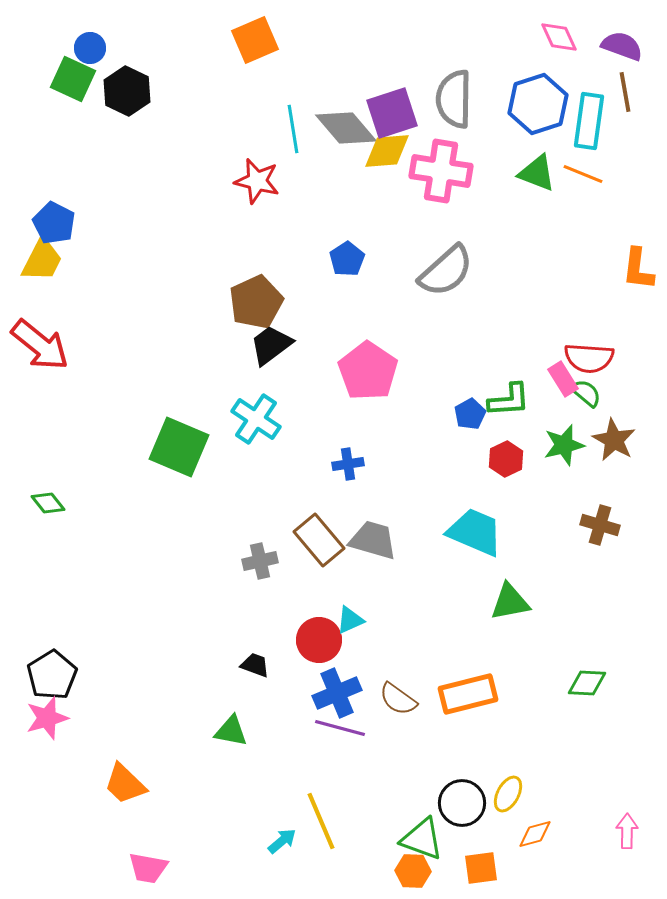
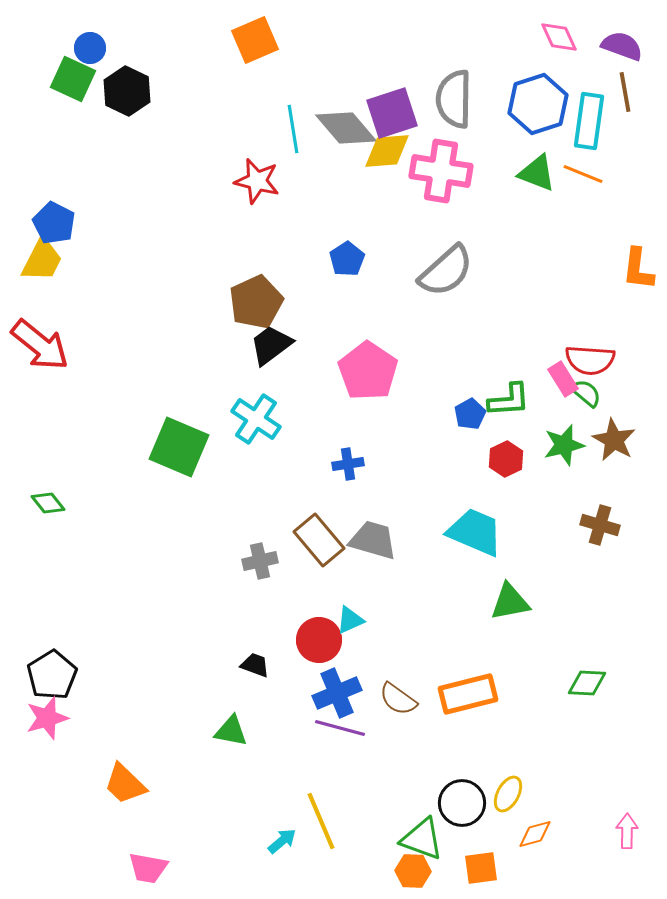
red semicircle at (589, 358): moved 1 px right, 2 px down
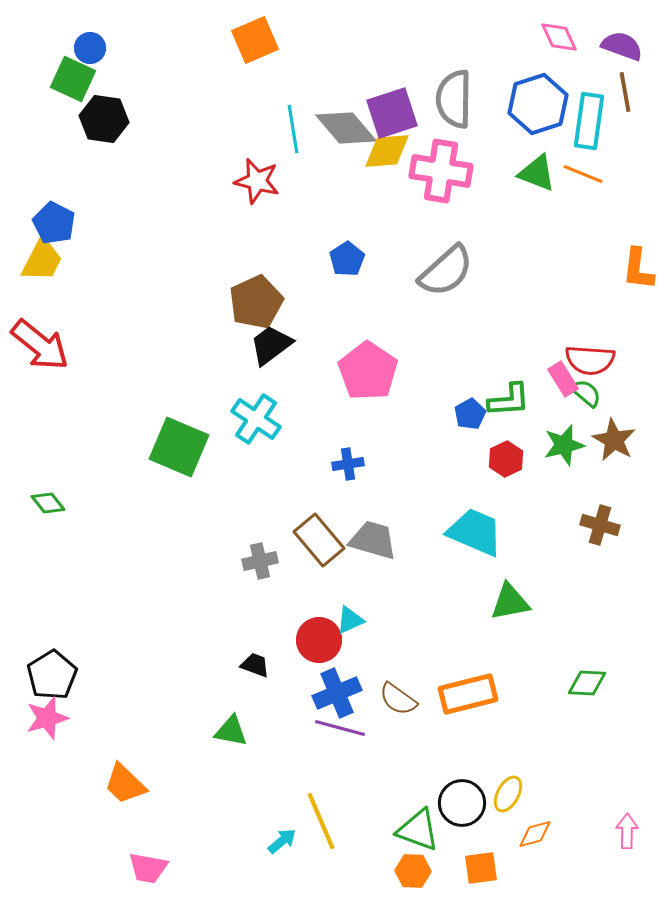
black hexagon at (127, 91): moved 23 px left, 28 px down; rotated 18 degrees counterclockwise
green triangle at (422, 839): moved 4 px left, 9 px up
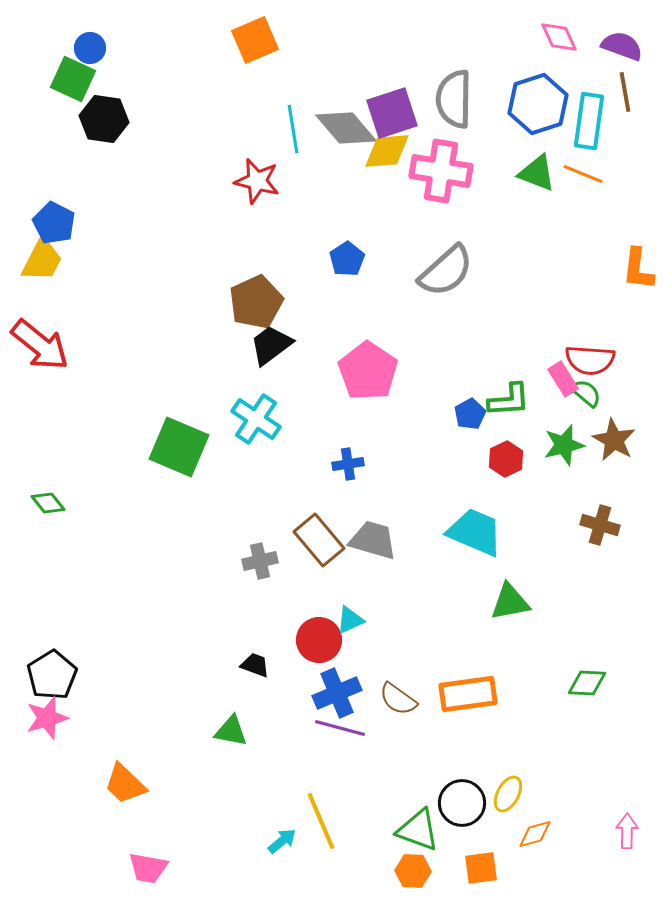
orange rectangle at (468, 694): rotated 6 degrees clockwise
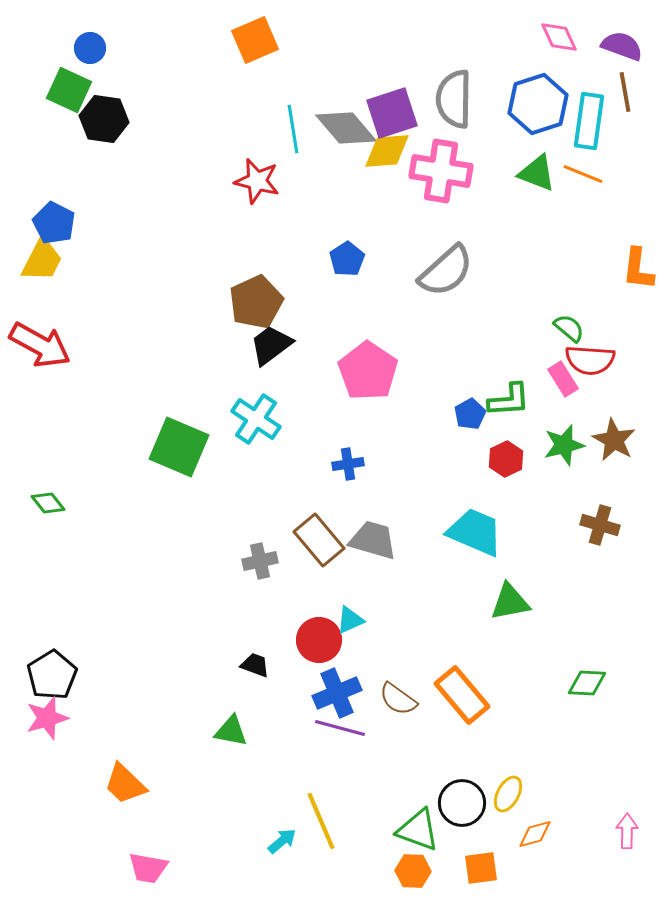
green square at (73, 79): moved 4 px left, 11 px down
red arrow at (40, 345): rotated 10 degrees counterclockwise
green semicircle at (586, 393): moved 17 px left, 65 px up
orange rectangle at (468, 694): moved 6 px left, 1 px down; rotated 58 degrees clockwise
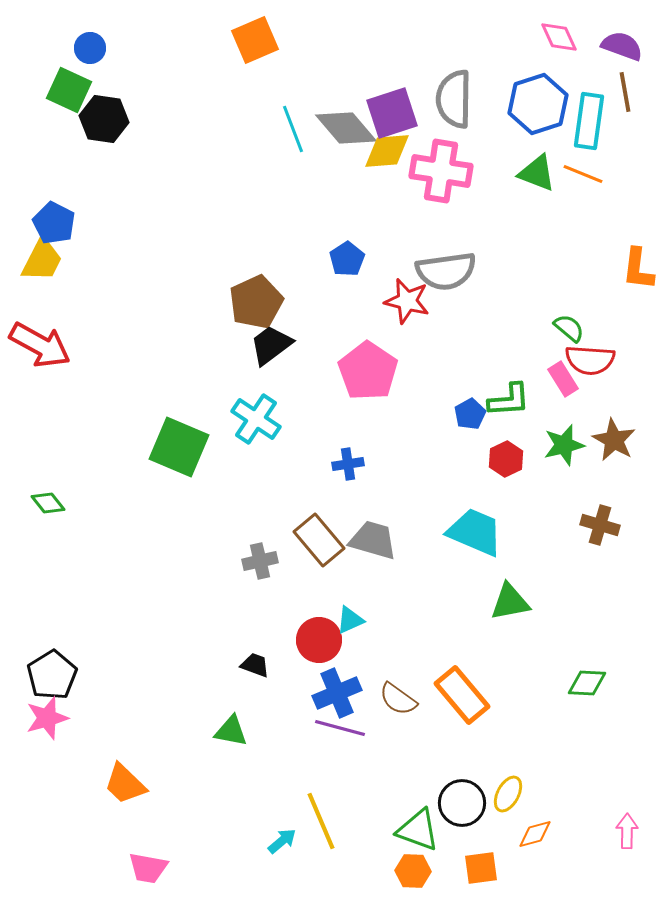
cyan line at (293, 129): rotated 12 degrees counterclockwise
red star at (257, 181): moved 150 px right, 120 px down
gray semicircle at (446, 271): rotated 34 degrees clockwise
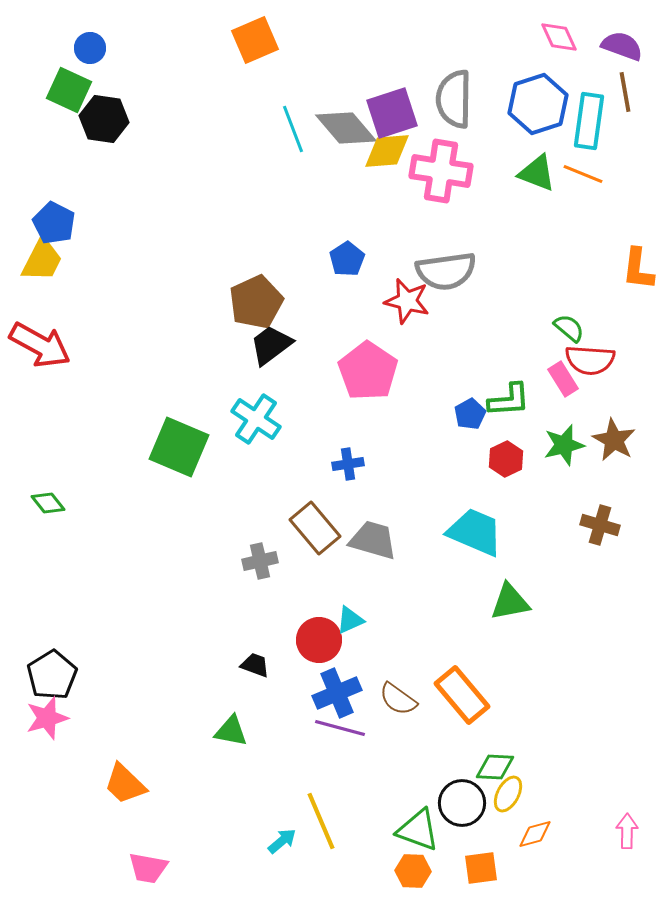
brown rectangle at (319, 540): moved 4 px left, 12 px up
green diamond at (587, 683): moved 92 px left, 84 px down
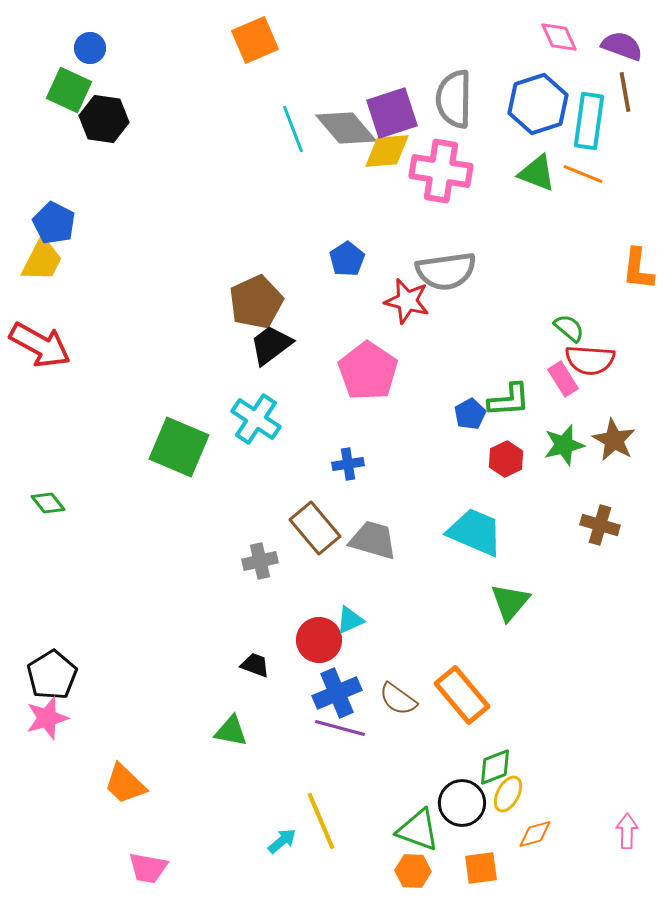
green triangle at (510, 602): rotated 39 degrees counterclockwise
green diamond at (495, 767): rotated 24 degrees counterclockwise
